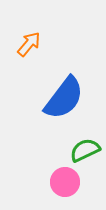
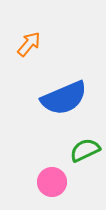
blue semicircle: rotated 30 degrees clockwise
pink circle: moved 13 px left
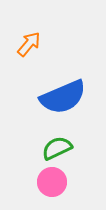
blue semicircle: moved 1 px left, 1 px up
green semicircle: moved 28 px left, 2 px up
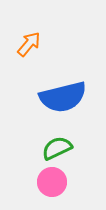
blue semicircle: rotated 9 degrees clockwise
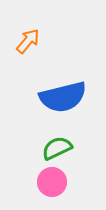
orange arrow: moved 1 px left, 3 px up
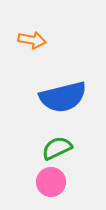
orange arrow: moved 4 px right, 1 px up; rotated 60 degrees clockwise
pink circle: moved 1 px left
